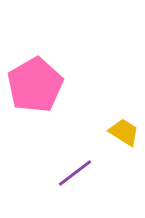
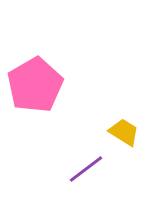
purple line: moved 11 px right, 4 px up
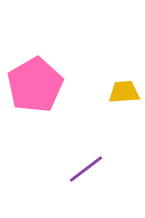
yellow trapezoid: moved 40 px up; rotated 36 degrees counterclockwise
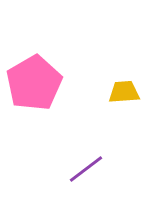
pink pentagon: moved 1 px left, 2 px up
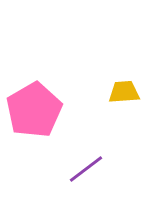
pink pentagon: moved 27 px down
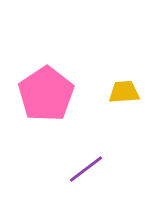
pink pentagon: moved 12 px right, 16 px up; rotated 4 degrees counterclockwise
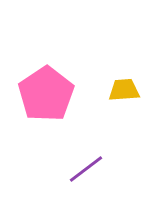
yellow trapezoid: moved 2 px up
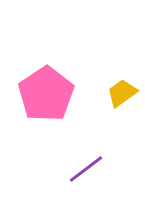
yellow trapezoid: moved 2 px left, 3 px down; rotated 32 degrees counterclockwise
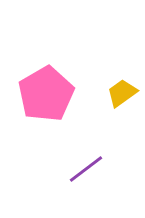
pink pentagon: rotated 4 degrees clockwise
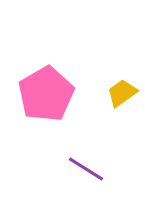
purple line: rotated 69 degrees clockwise
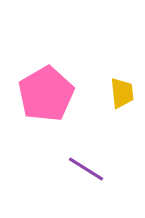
yellow trapezoid: rotated 120 degrees clockwise
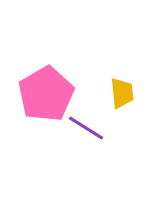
purple line: moved 41 px up
